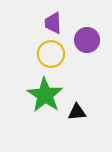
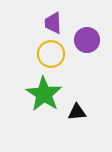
green star: moved 1 px left, 1 px up
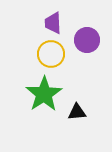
green star: rotated 6 degrees clockwise
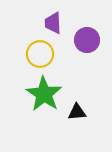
yellow circle: moved 11 px left
green star: rotated 6 degrees counterclockwise
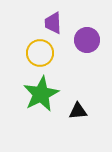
yellow circle: moved 1 px up
green star: moved 3 px left; rotated 12 degrees clockwise
black triangle: moved 1 px right, 1 px up
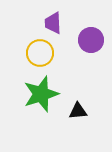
purple circle: moved 4 px right
green star: rotated 9 degrees clockwise
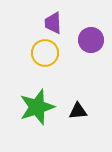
yellow circle: moved 5 px right
green star: moved 4 px left, 13 px down
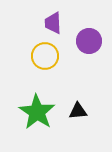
purple circle: moved 2 px left, 1 px down
yellow circle: moved 3 px down
green star: moved 5 px down; rotated 21 degrees counterclockwise
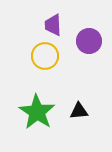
purple trapezoid: moved 2 px down
black triangle: moved 1 px right
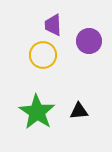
yellow circle: moved 2 px left, 1 px up
